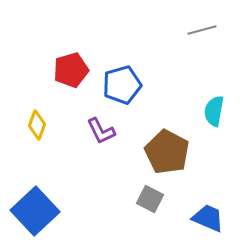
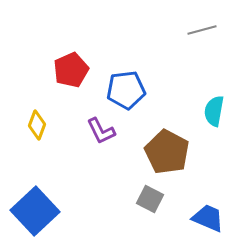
red pentagon: rotated 8 degrees counterclockwise
blue pentagon: moved 4 px right, 5 px down; rotated 9 degrees clockwise
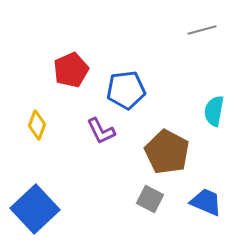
blue square: moved 2 px up
blue trapezoid: moved 2 px left, 16 px up
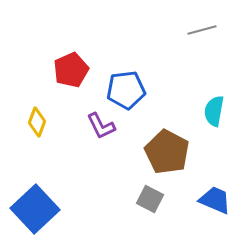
yellow diamond: moved 3 px up
purple L-shape: moved 5 px up
blue trapezoid: moved 9 px right, 2 px up
